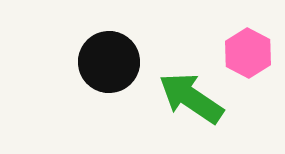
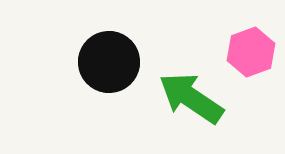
pink hexagon: moved 3 px right, 1 px up; rotated 12 degrees clockwise
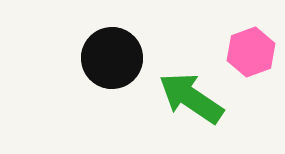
black circle: moved 3 px right, 4 px up
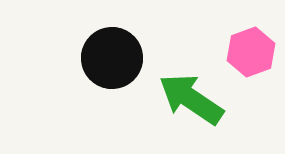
green arrow: moved 1 px down
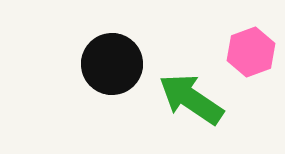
black circle: moved 6 px down
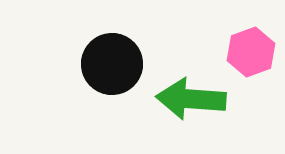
green arrow: rotated 30 degrees counterclockwise
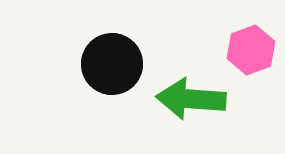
pink hexagon: moved 2 px up
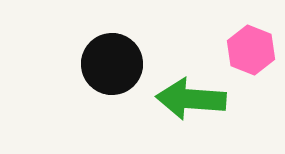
pink hexagon: rotated 18 degrees counterclockwise
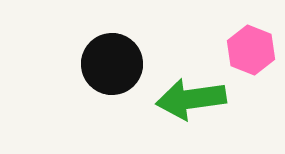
green arrow: rotated 12 degrees counterclockwise
